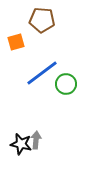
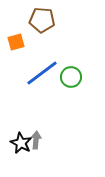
green circle: moved 5 px right, 7 px up
black star: moved 1 px up; rotated 15 degrees clockwise
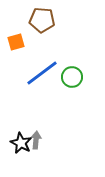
green circle: moved 1 px right
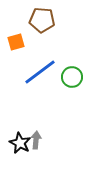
blue line: moved 2 px left, 1 px up
black star: moved 1 px left
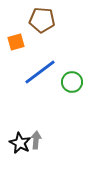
green circle: moved 5 px down
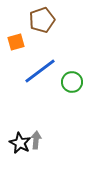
brown pentagon: rotated 25 degrees counterclockwise
blue line: moved 1 px up
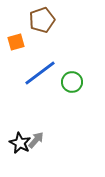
blue line: moved 2 px down
gray arrow: rotated 36 degrees clockwise
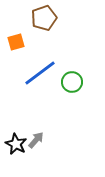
brown pentagon: moved 2 px right, 2 px up
black star: moved 4 px left, 1 px down
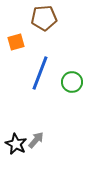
brown pentagon: rotated 15 degrees clockwise
blue line: rotated 32 degrees counterclockwise
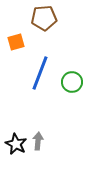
gray arrow: moved 2 px right, 1 px down; rotated 36 degrees counterclockwise
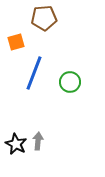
blue line: moved 6 px left
green circle: moved 2 px left
